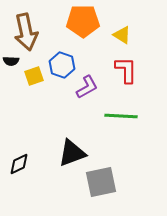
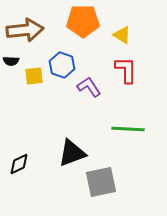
brown arrow: moved 1 px left, 2 px up; rotated 84 degrees counterclockwise
yellow square: rotated 12 degrees clockwise
purple L-shape: moved 2 px right; rotated 95 degrees counterclockwise
green line: moved 7 px right, 13 px down
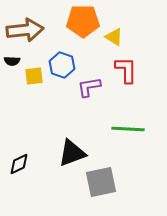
yellow triangle: moved 8 px left, 2 px down
black semicircle: moved 1 px right
purple L-shape: rotated 65 degrees counterclockwise
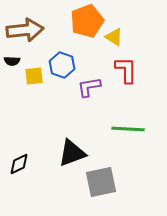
orange pentagon: moved 4 px right; rotated 20 degrees counterclockwise
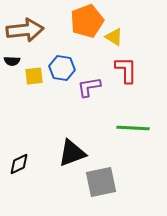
blue hexagon: moved 3 px down; rotated 10 degrees counterclockwise
green line: moved 5 px right, 1 px up
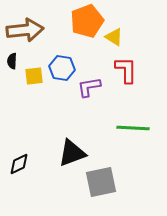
black semicircle: rotated 91 degrees clockwise
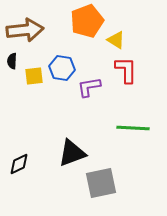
yellow triangle: moved 2 px right, 3 px down
gray square: moved 1 px down
